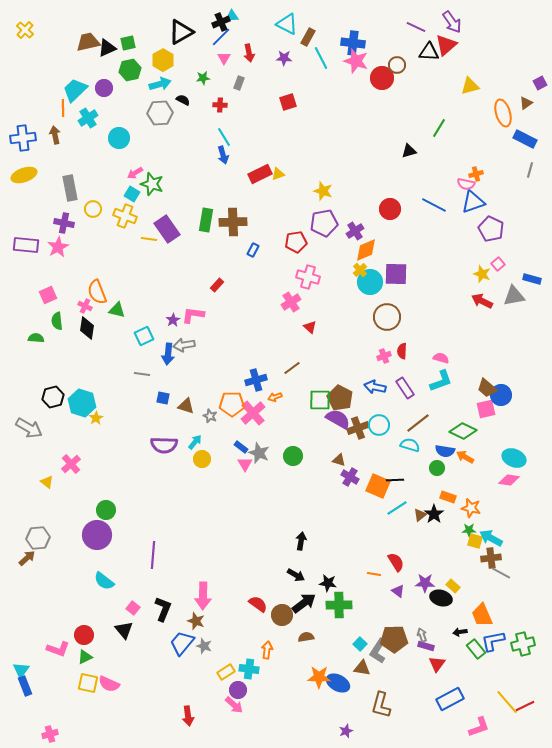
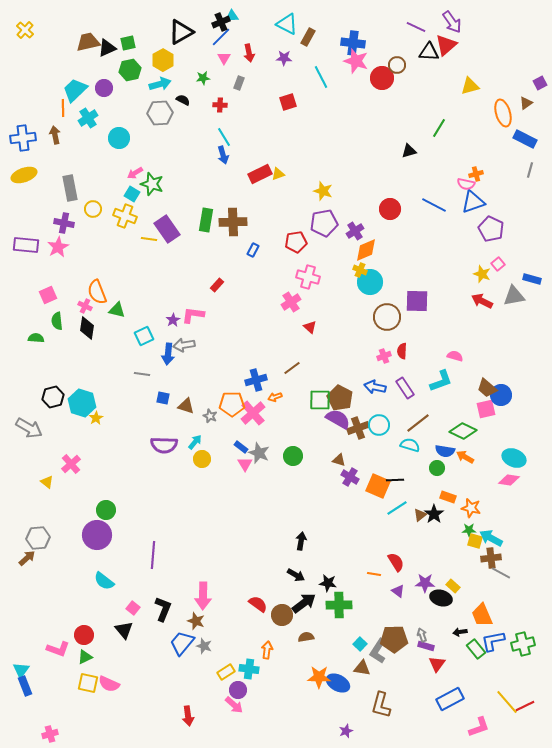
cyan line at (321, 58): moved 19 px down
yellow cross at (360, 270): rotated 24 degrees counterclockwise
purple square at (396, 274): moved 21 px right, 27 px down
pink semicircle at (441, 358): moved 14 px right, 2 px up
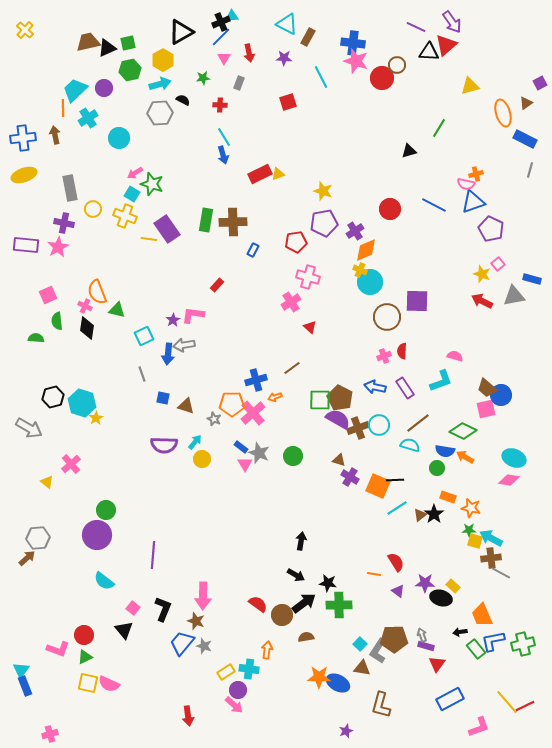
gray line at (142, 374): rotated 63 degrees clockwise
gray star at (210, 416): moved 4 px right, 3 px down
